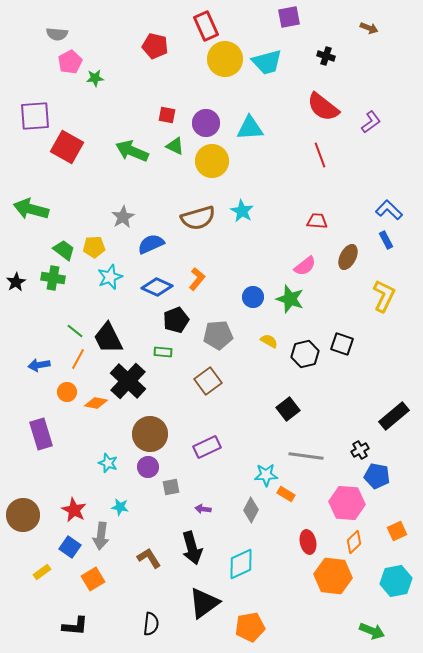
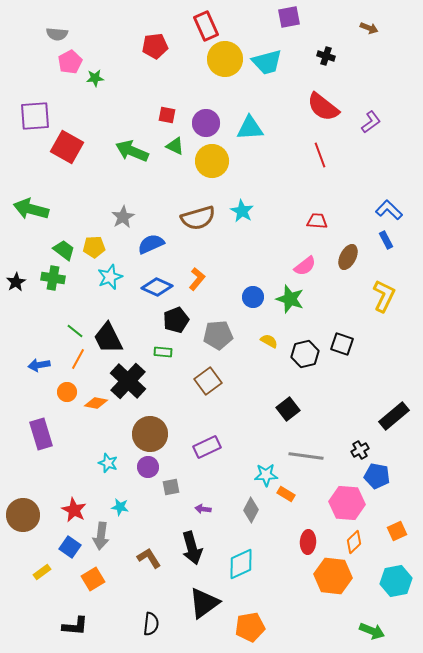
red pentagon at (155, 46): rotated 20 degrees counterclockwise
red ellipse at (308, 542): rotated 15 degrees clockwise
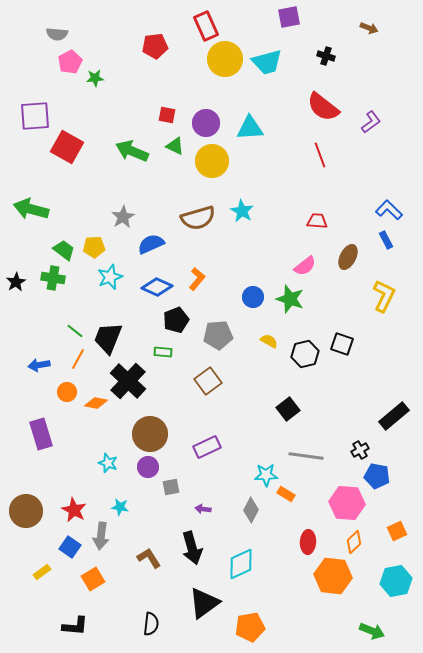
black trapezoid at (108, 338): rotated 48 degrees clockwise
brown circle at (23, 515): moved 3 px right, 4 px up
